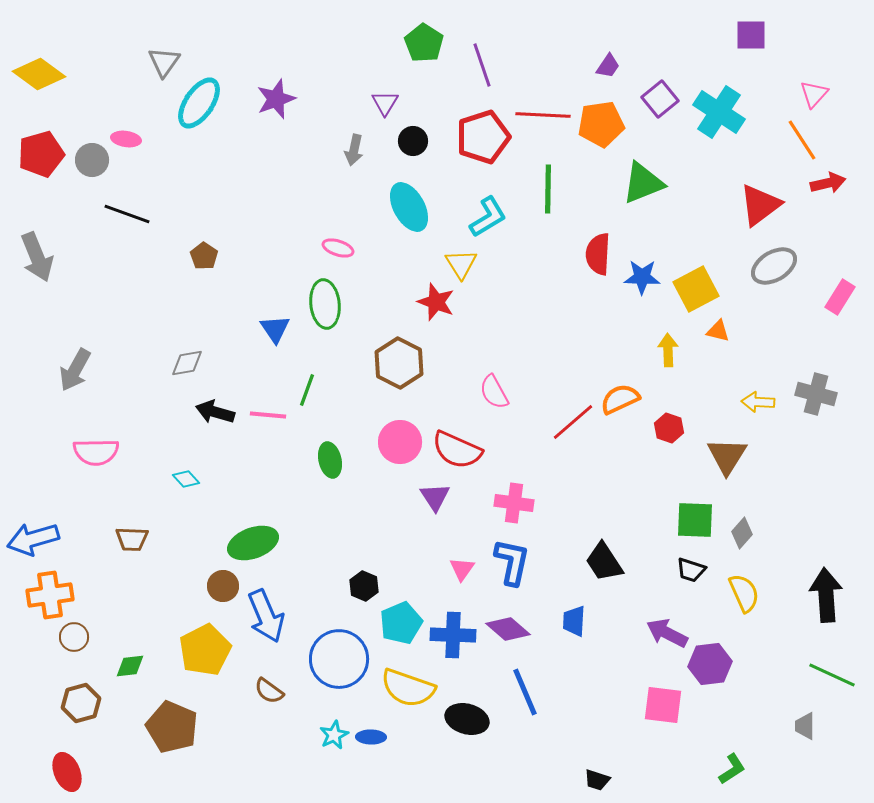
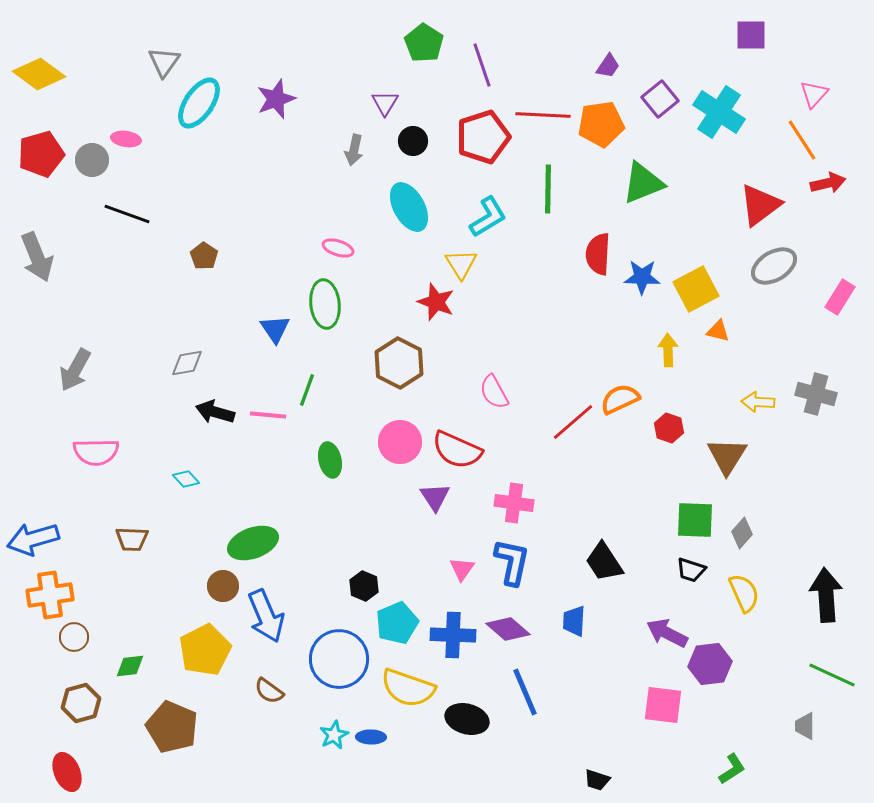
cyan pentagon at (401, 623): moved 4 px left
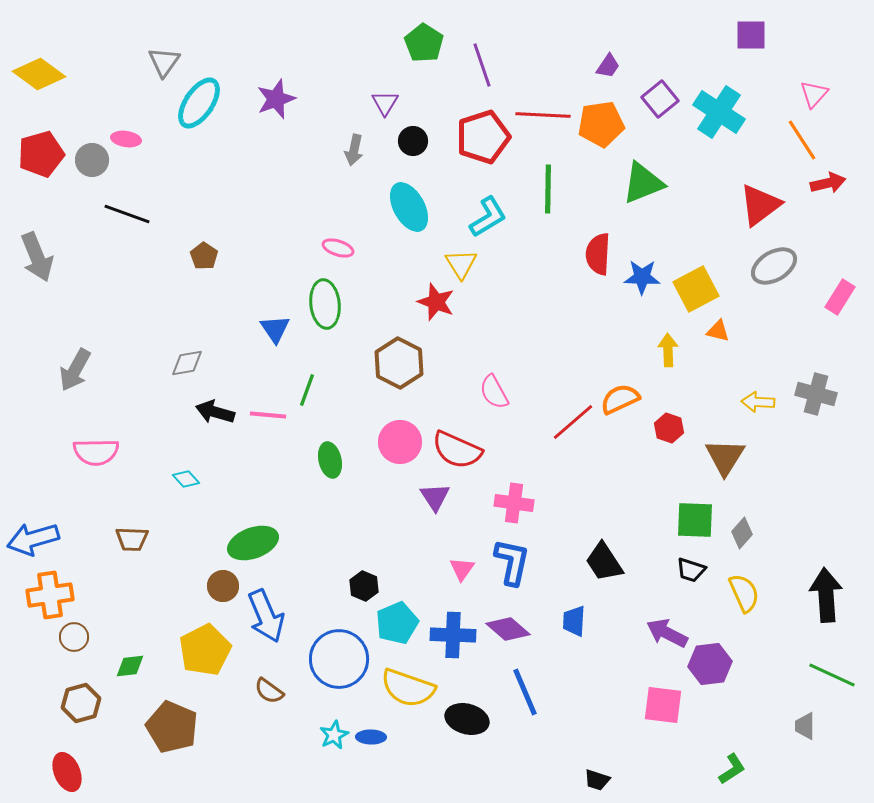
brown triangle at (727, 456): moved 2 px left, 1 px down
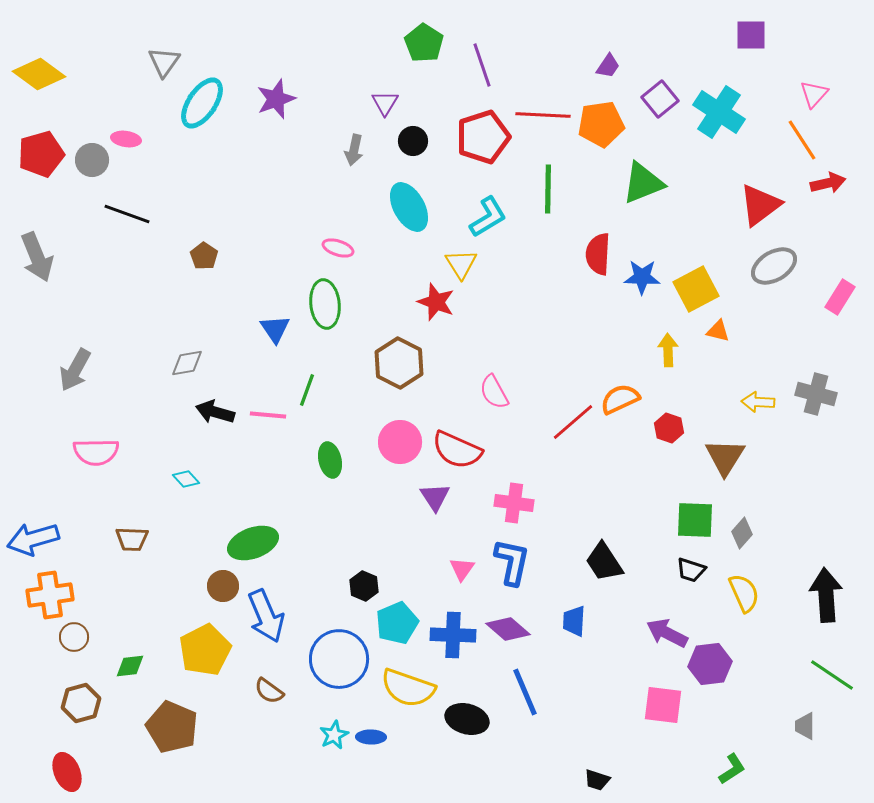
cyan ellipse at (199, 103): moved 3 px right
green line at (832, 675): rotated 9 degrees clockwise
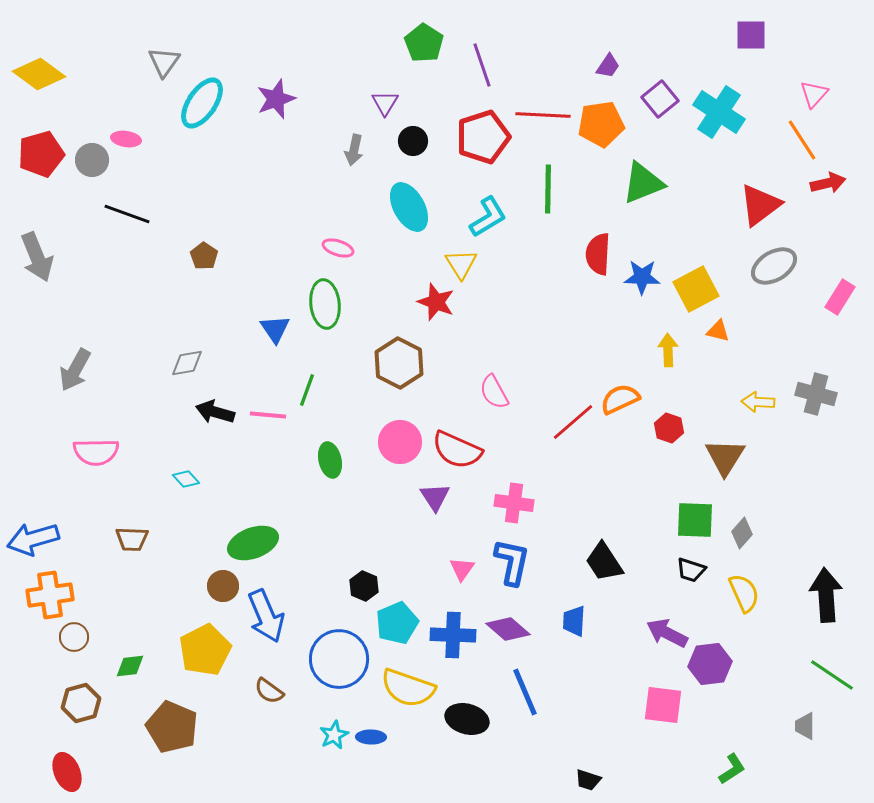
black trapezoid at (597, 780): moved 9 px left
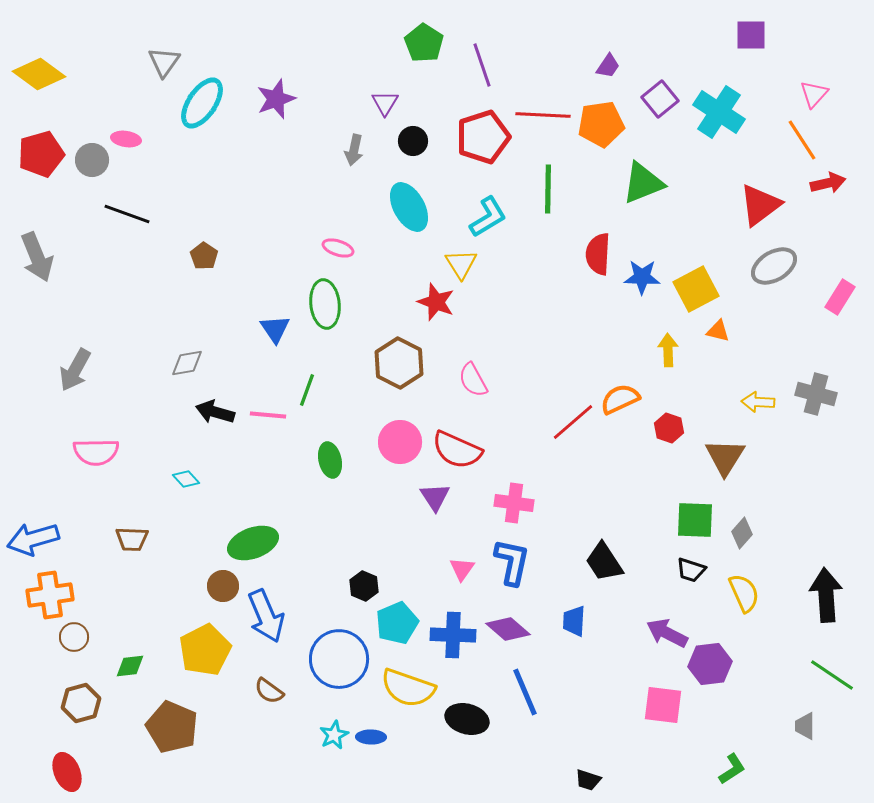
pink semicircle at (494, 392): moved 21 px left, 12 px up
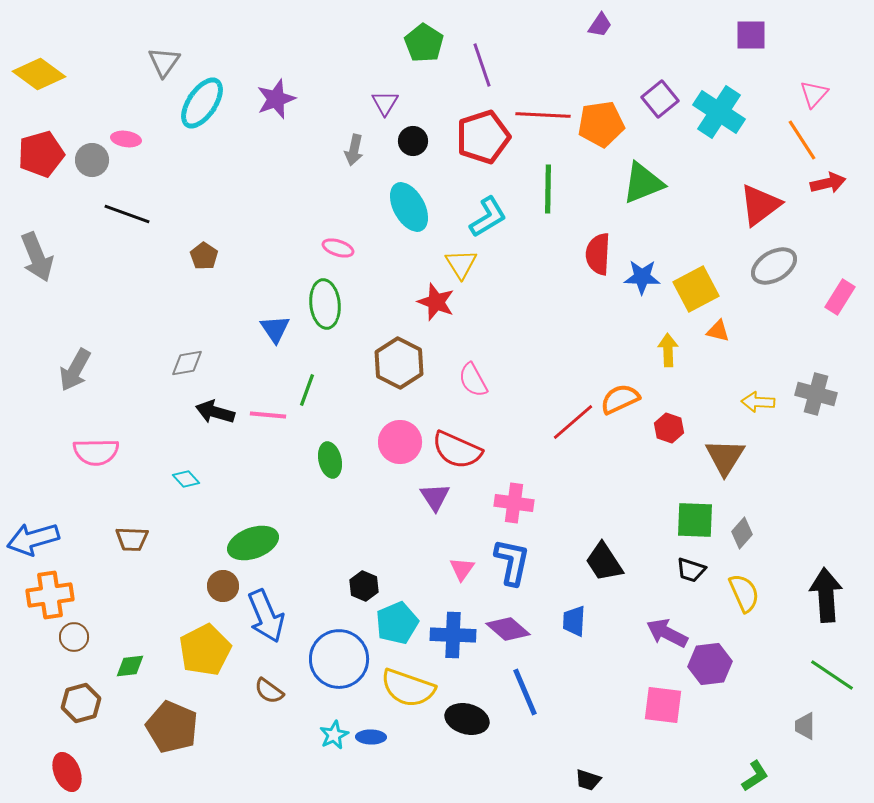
purple trapezoid at (608, 66): moved 8 px left, 41 px up
green L-shape at (732, 769): moved 23 px right, 7 px down
